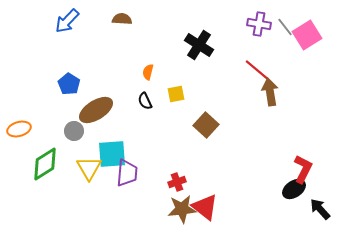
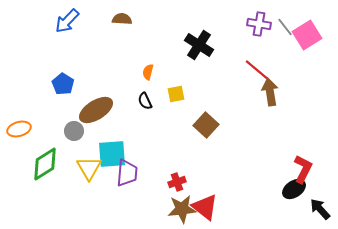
blue pentagon: moved 6 px left
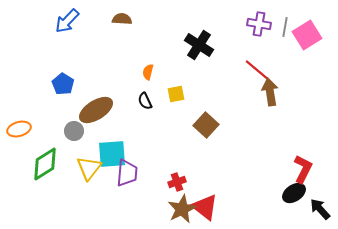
gray line: rotated 48 degrees clockwise
yellow triangle: rotated 8 degrees clockwise
black ellipse: moved 4 px down
brown star: rotated 20 degrees counterclockwise
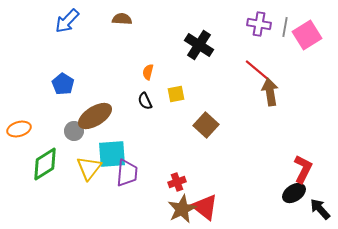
brown ellipse: moved 1 px left, 6 px down
